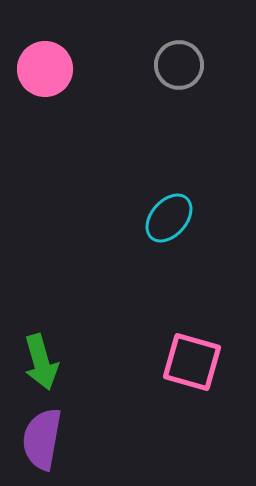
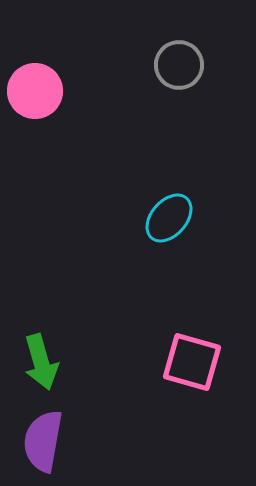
pink circle: moved 10 px left, 22 px down
purple semicircle: moved 1 px right, 2 px down
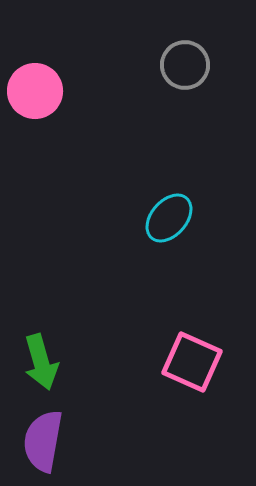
gray circle: moved 6 px right
pink square: rotated 8 degrees clockwise
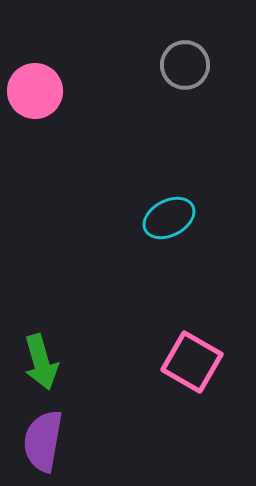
cyan ellipse: rotated 21 degrees clockwise
pink square: rotated 6 degrees clockwise
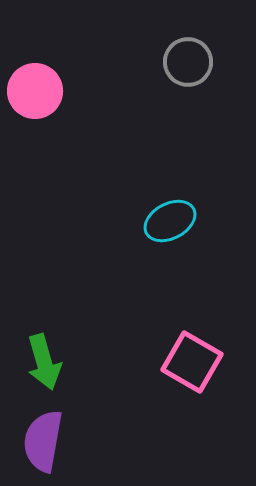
gray circle: moved 3 px right, 3 px up
cyan ellipse: moved 1 px right, 3 px down
green arrow: moved 3 px right
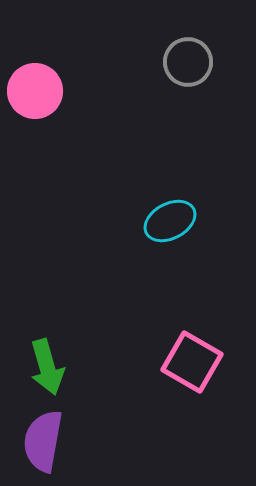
green arrow: moved 3 px right, 5 px down
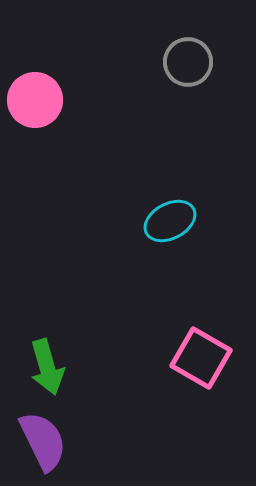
pink circle: moved 9 px down
pink square: moved 9 px right, 4 px up
purple semicircle: rotated 144 degrees clockwise
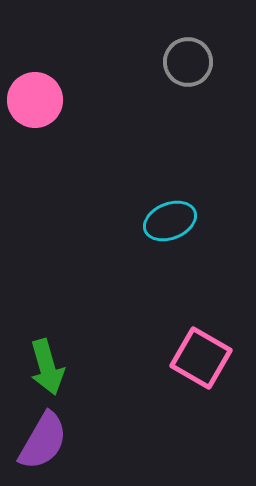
cyan ellipse: rotated 6 degrees clockwise
purple semicircle: rotated 56 degrees clockwise
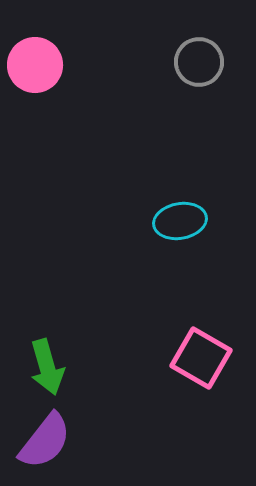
gray circle: moved 11 px right
pink circle: moved 35 px up
cyan ellipse: moved 10 px right; rotated 12 degrees clockwise
purple semicircle: moved 2 px right; rotated 8 degrees clockwise
